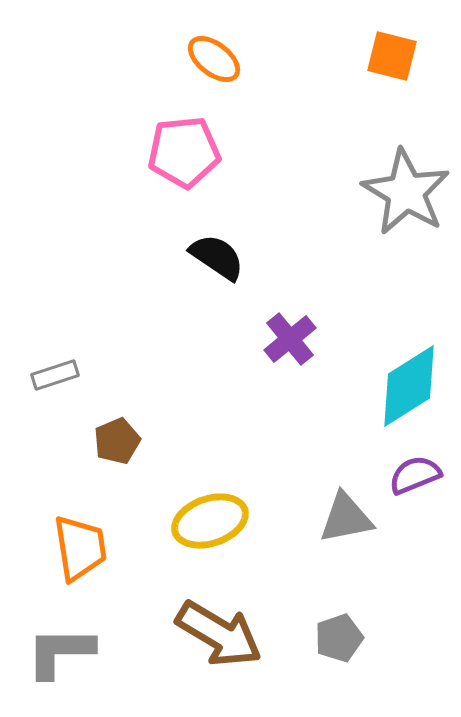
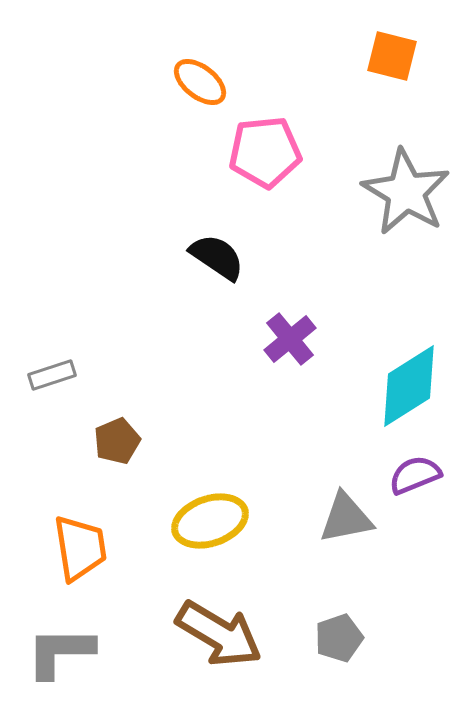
orange ellipse: moved 14 px left, 23 px down
pink pentagon: moved 81 px right
gray rectangle: moved 3 px left
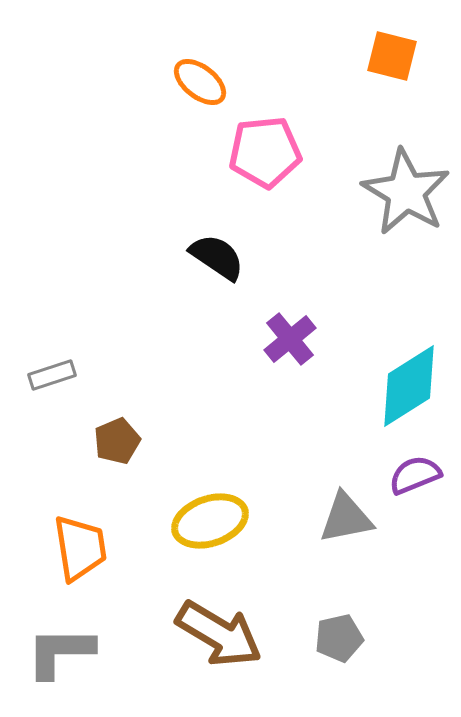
gray pentagon: rotated 6 degrees clockwise
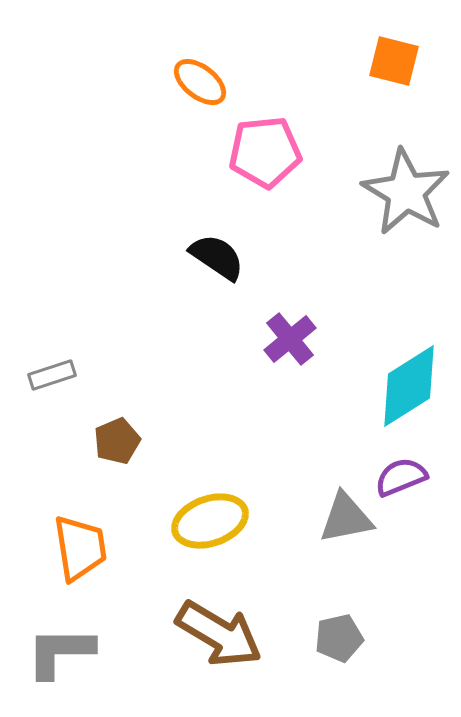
orange square: moved 2 px right, 5 px down
purple semicircle: moved 14 px left, 2 px down
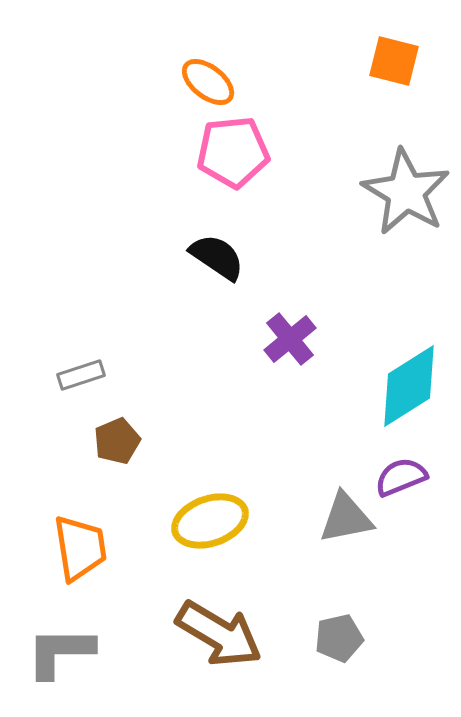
orange ellipse: moved 8 px right
pink pentagon: moved 32 px left
gray rectangle: moved 29 px right
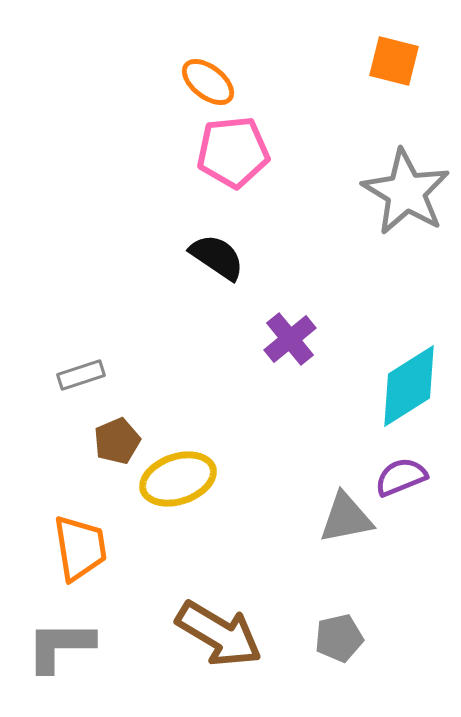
yellow ellipse: moved 32 px left, 42 px up
gray L-shape: moved 6 px up
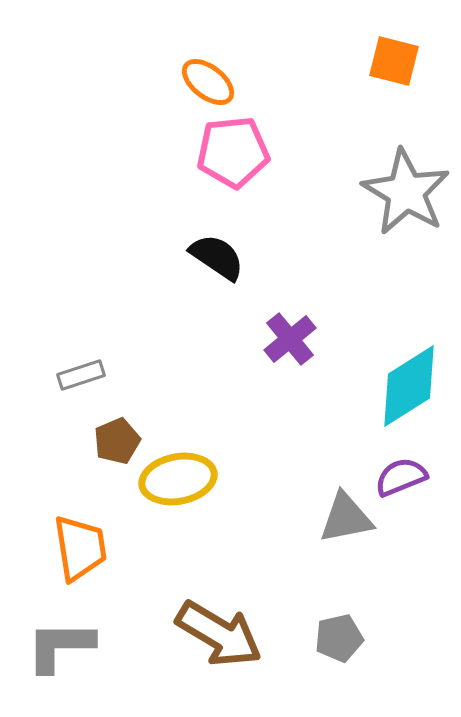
yellow ellipse: rotated 8 degrees clockwise
